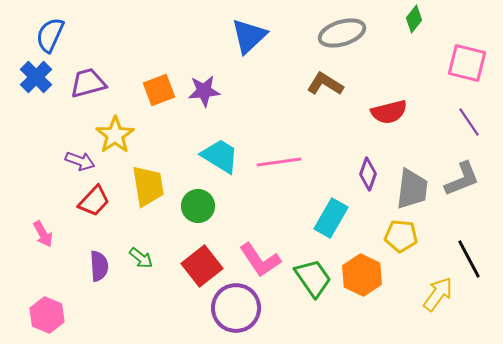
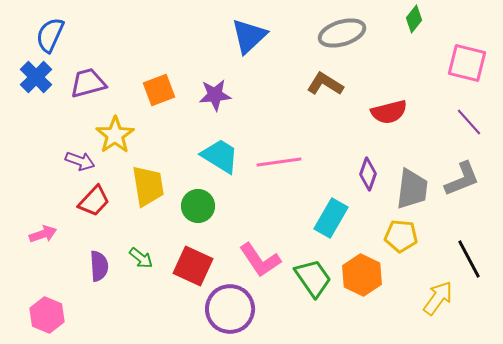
purple star: moved 11 px right, 4 px down
purple line: rotated 8 degrees counterclockwise
pink arrow: rotated 80 degrees counterclockwise
red square: moved 9 px left; rotated 27 degrees counterclockwise
yellow arrow: moved 4 px down
purple circle: moved 6 px left, 1 px down
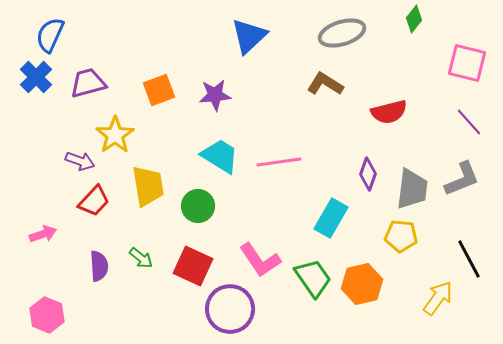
orange hexagon: moved 9 px down; rotated 21 degrees clockwise
